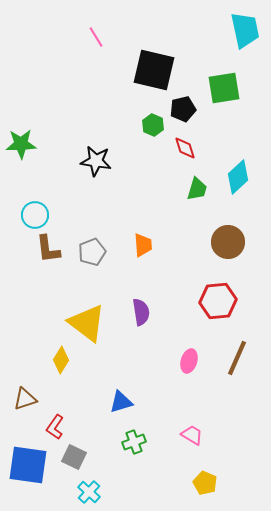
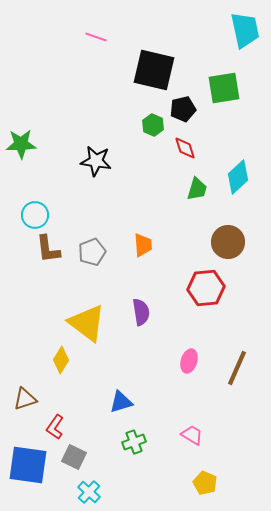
pink line: rotated 40 degrees counterclockwise
red hexagon: moved 12 px left, 13 px up
brown line: moved 10 px down
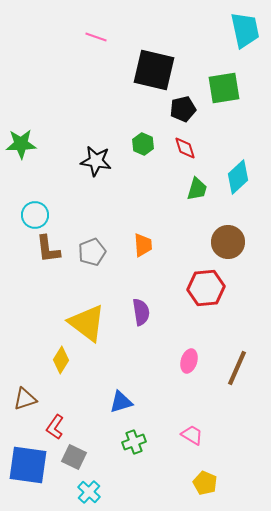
green hexagon: moved 10 px left, 19 px down
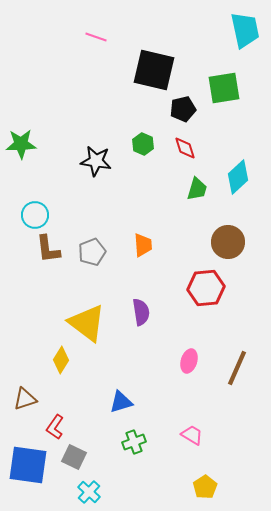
yellow pentagon: moved 4 px down; rotated 15 degrees clockwise
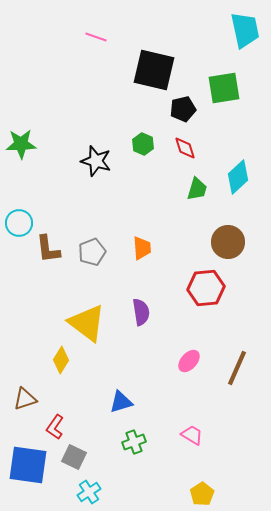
black star: rotated 8 degrees clockwise
cyan circle: moved 16 px left, 8 px down
orange trapezoid: moved 1 px left, 3 px down
pink ellipse: rotated 25 degrees clockwise
yellow pentagon: moved 3 px left, 7 px down
cyan cross: rotated 15 degrees clockwise
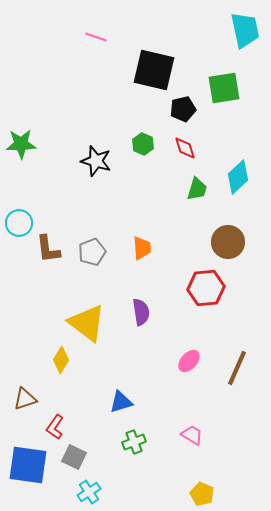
yellow pentagon: rotated 15 degrees counterclockwise
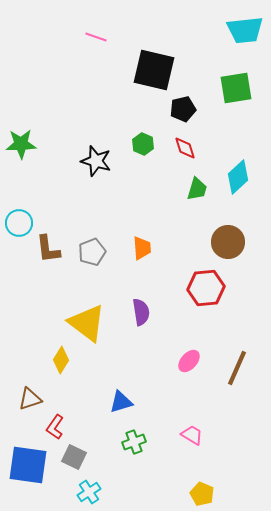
cyan trapezoid: rotated 96 degrees clockwise
green square: moved 12 px right
brown triangle: moved 5 px right
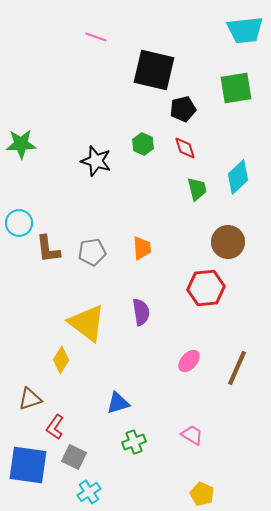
green trapezoid: rotated 30 degrees counterclockwise
gray pentagon: rotated 12 degrees clockwise
blue triangle: moved 3 px left, 1 px down
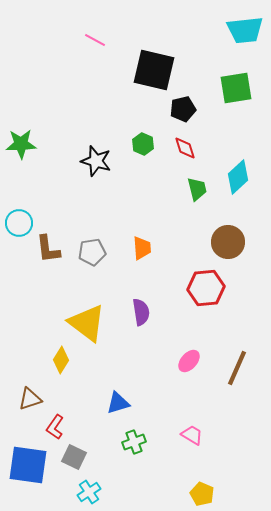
pink line: moved 1 px left, 3 px down; rotated 10 degrees clockwise
